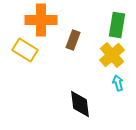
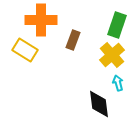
green rectangle: rotated 10 degrees clockwise
black diamond: moved 19 px right
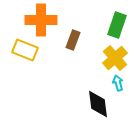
yellow rectangle: rotated 10 degrees counterclockwise
yellow cross: moved 3 px right, 3 px down
black diamond: moved 1 px left
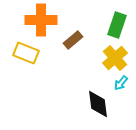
brown rectangle: rotated 30 degrees clockwise
yellow rectangle: moved 1 px right, 3 px down
cyan arrow: moved 3 px right; rotated 126 degrees counterclockwise
